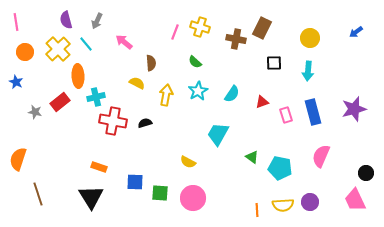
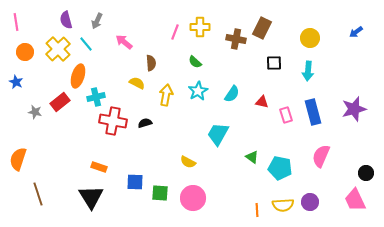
yellow cross at (200, 27): rotated 18 degrees counterclockwise
orange ellipse at (78, 76): rotated 20 degrees clockwise
red triangle at (262, 102): rotated 32 degrees clockwise
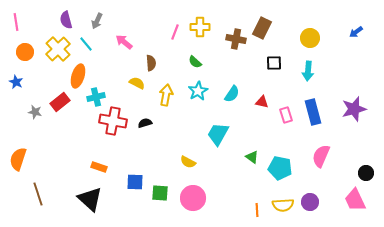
black triangle at (91, 197): moved 1 px left, 2 px down; rotated 16 degrees counterclockwise
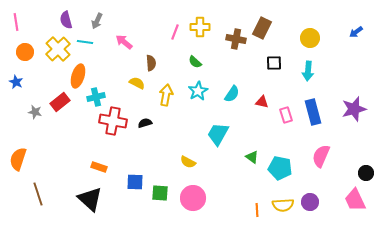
cyan line at (86, 44): moved 1 px left, 2 px up; rotated 42 degrees counterclockwise
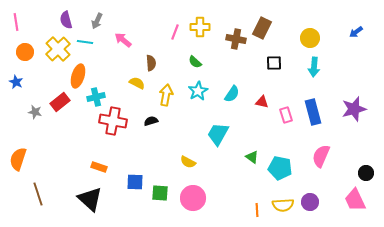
pink arrow at (124, 42): moved 1 px left, 2 px up
cyan arrow at (308, 71): moved 6 px right, 4 px up
black semicircle at (145, 123): moved 6 px right, 2 px up
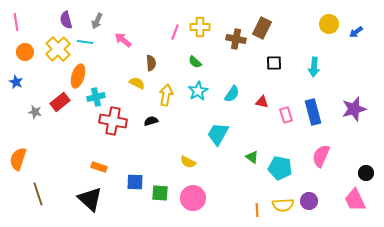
yellow circle at (310, 38): moved 19 px right, 14 px up
purple circle at (310, 202): moved 1 px left, 1 px up
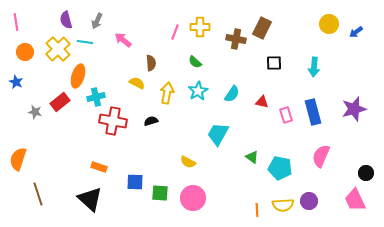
yellow arrow at (166, 95): moved 1 px right, 2 px up
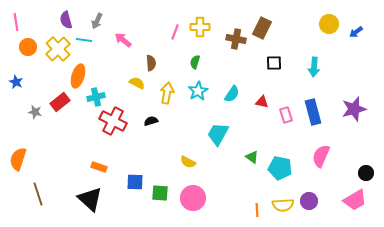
cyan line at (85, 42): moved 1 px left, 2 px up
orange circle at (25, 52): moved 3 px right, 5 px up
green semicircle at (195, 62): rotated 64 degrees clockwise
red cross at (113, 121): rotated 16 degrees clockwise
pink trapezoid at (355, 200): rotated 95 degrees counterclockwise
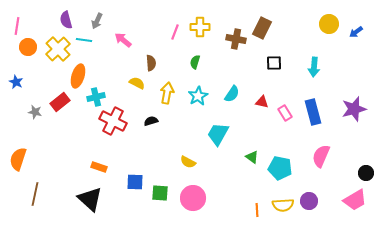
pink line at (16, 22): moved 1 px right, 4 px down; rotated 18 degrees clockwise
cyan star at (198, 91): moved 5 px down
pink rectangle at (286, 115): moved 1 px left, 2 px up; rotated 14 degrees counterclockwise
brown line at (38, 194): moved 3 px left; rotated 30 degrees clockwise
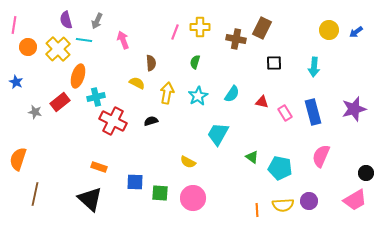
yellow circle at (329, 24): moved 6 px down
pink line at (17, 26): moved 3 px left, 1 px up
pink arrow at (123, 40): rotated 30 degrees clockwise
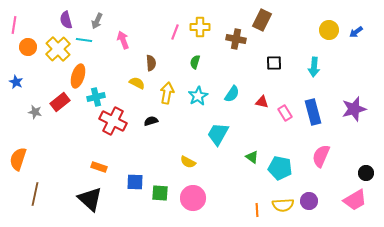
brown rectangle at (262, 28): moved 8 px up
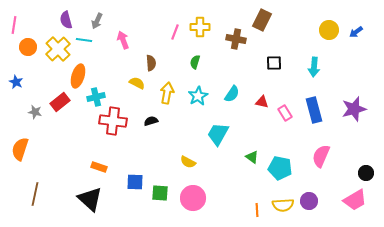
blue rectangle at (313, 112): moved 1 px right, 2 px up
red cross at (113, 121): rotated 20 degrees counterclockwise
orange semicircle at (18, 159): moved 2 px right, 10 px up
